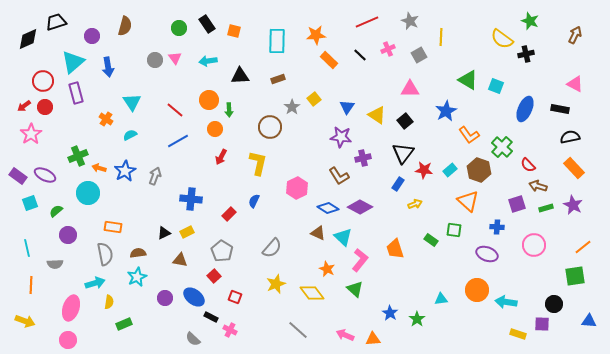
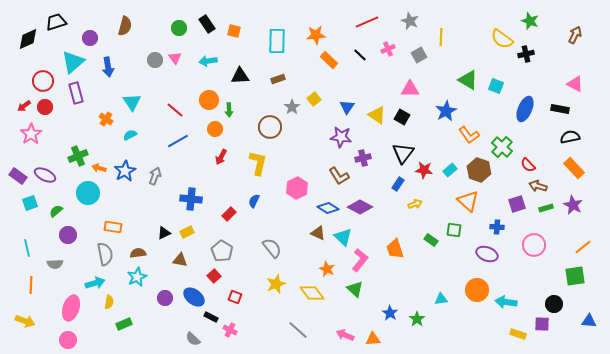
purple circle at (92, 36): moved 2 px left, 2 px down
black square at (405, 121): moved 3 px left, 4 px up; rotated 21 degrees counterclockwise
gray semicircle at (272, 248): rotated 80 degrees counterclockwise
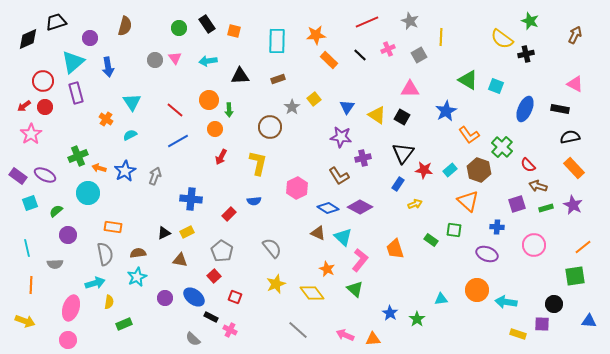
blue semicircle at (254, 201): rotated 120 degrees counterclockwise
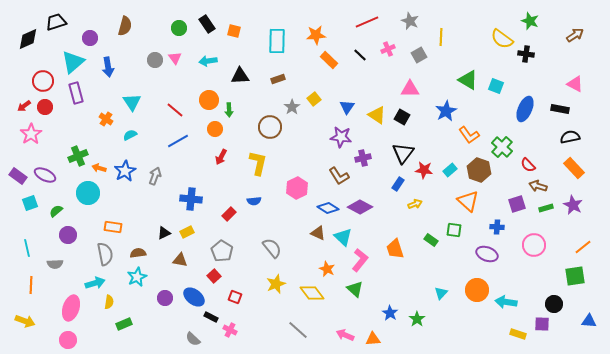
brown arrow at (575, 35): rotated 30 degrees clockwise
black cross at (526, 54): rotated 21 degrees clockwise
cyan triangle at (441, 299): moved 6 px up; rotated 40 degrees counterclockwise
